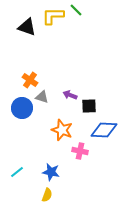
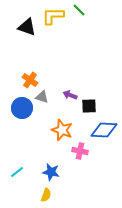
green line: moved 3 px right
yellow semicircle: moved 1 px left
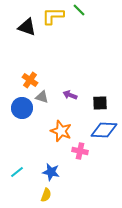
black square: moved 11 px right, 3 px up
orange star: moved 1 px left, 1 px down
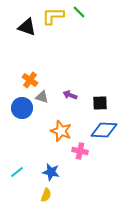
green line: moved 2 px down
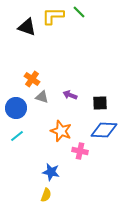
orange cross: moved 2 px right, 1 px up
blue circle: moved 6 px left
cyan line: moved 36 px up
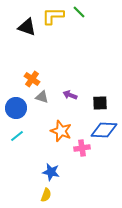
pink cross: moved 2 px right, 3 px up; rotated 21 degrees counterclockwise
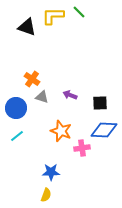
blue star: rotated 12 degrees counterclockwise
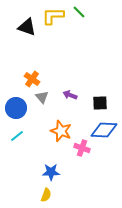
gray triangle: rotated 32 degrees clockwise
pink cross: rotated 28 degrees clockwise
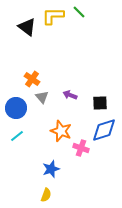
black triangle: rotated 18 degrees clockwise
blue diamond: rotated 20 degrees counterclockwise
pink cross: moved 1 px left
blue star: moved 3 px up; rotated 18 degrees counterclockwise
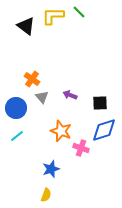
black triangle: moved 1 px left, 1 px up
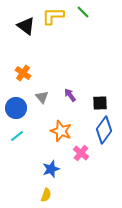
green line: moved 4 px right
orange cross: moved 9 px left, 6 px up
purple arrow: rotated 32 degrees clockwise
blue diamond: rotated 36 degrees counterclockwise
pink cross: moved 5 px down; rotated 21 degrees clockwise
